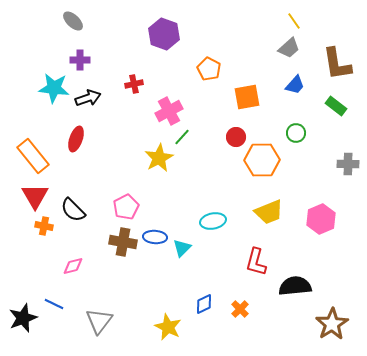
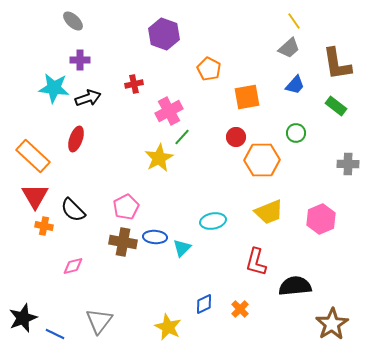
orange rectangle at (33, 156): rotated 8 degrees counterclockwise
blue line at (54, 304): moved 1 px right, 30 px down
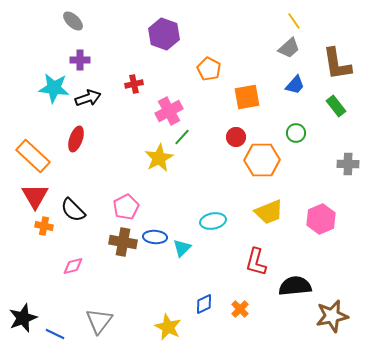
green rectangle at (336, 106): rotated 15 degrees clockwise
brown star at (332, 324): moved 8 px up; rotated 20 degrees clockwise
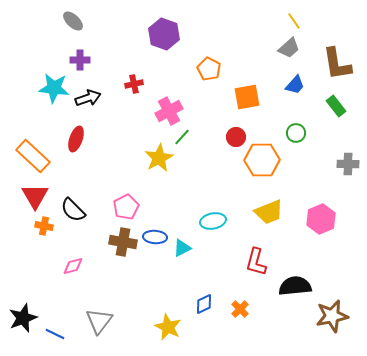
cyan triangle at (182, 248): rotated 18 degrees clockwise
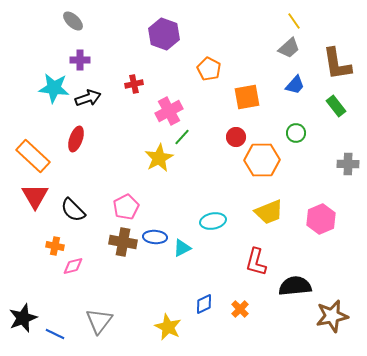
orange cross at (44, 226): moved 11 px right, 20 px down
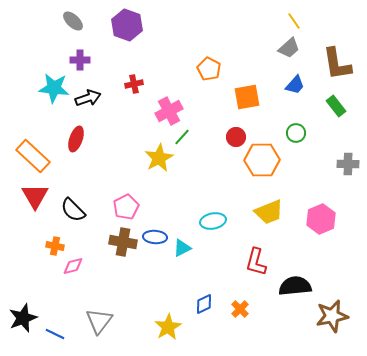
purple hexagon at (164, 34): moved 37 px left, 9 px up
yellow star at (168, 327): rotated 16 degrees clockwise
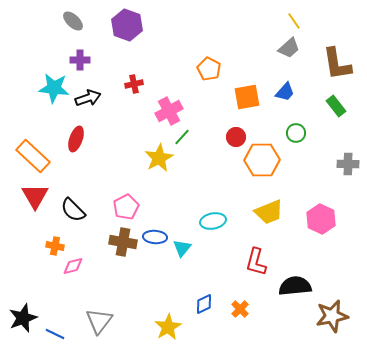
blue trapezoid at (295, 85): moved 10 px left, 7 px down
pink hexagon at (321, 219): rotated 12 degrees counterclockwise
cyan triangle at (182, 248): rotated 24 degrees counterclockwise
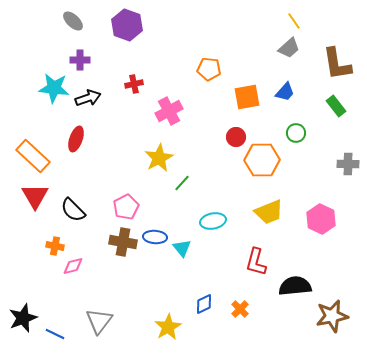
orange pentagon at (209, 69): rotated 20 degrees counterclockwise
green line at (182, 137): moved 46 px down
cyan triangle at (182, 248): rotated 18 degrees counterclockwise
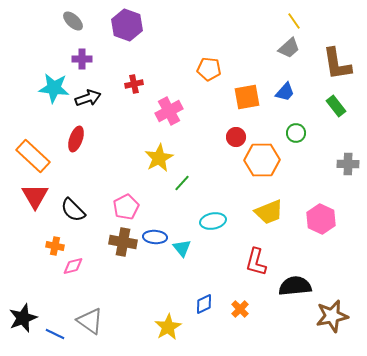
purple cross at (80, 60): moved 2 px right, 1 px up
gray triangle at (99, 321): moved 9 px left; rotated 32 degrees counterclockwise
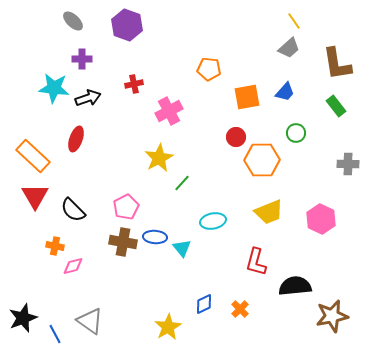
blue line at (55, 334): rotated 36 degrees clockwise
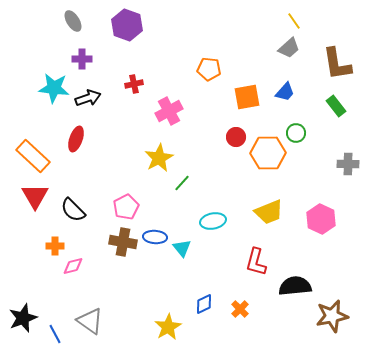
gray ellipse at (73, 21): rotated 15 degrees clockwise
orange hexagon at (262, 160): moved 6 px right, 7 px up
orange cross at (55, 246): rotated 12 degrees counterclockwise
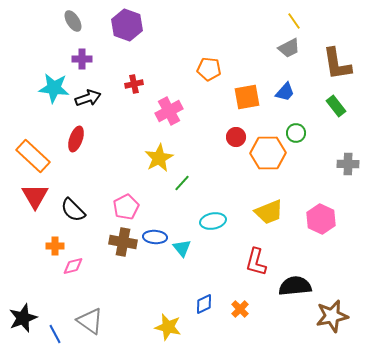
gray trapezoid at (289, 48): rotated 15 degrees clockwise
yellow star at (168, 327): rotated 28 degrees counterclockwise
